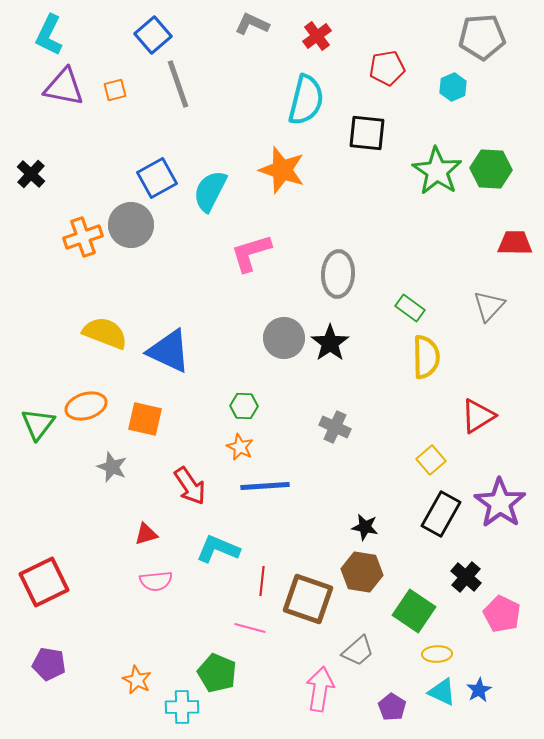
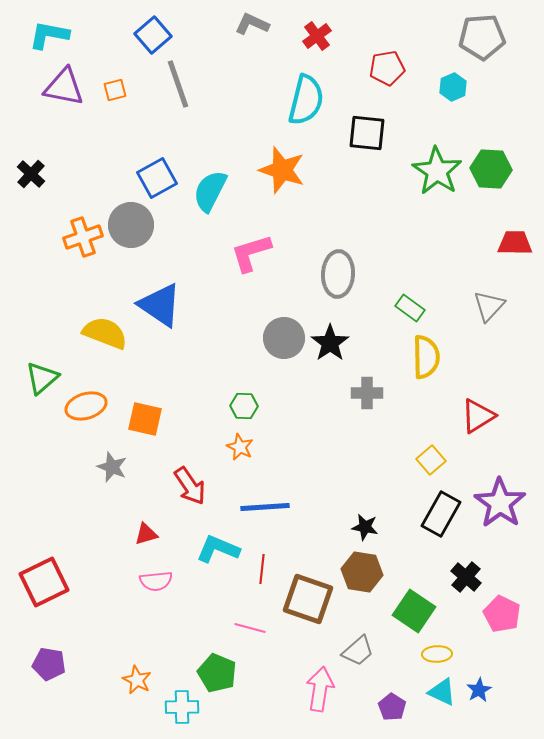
cyan L-shape at (49, 35): rotated 75 degrees clockwise
blue triangle at (169, 351): moved 9 px left, 46 px up; rotated 9 degrees clockwise
green triangle at (38, 424): moved 4 px right, 46 px up; rotated 12 degrees clockwise
gray cross at (335, 427): moved 32 px right, 34 px up; rotated 24 degrees counterclockwise
blue line at (265, 486): moved 21 px down
red line at (262, 581): moved 12 px up
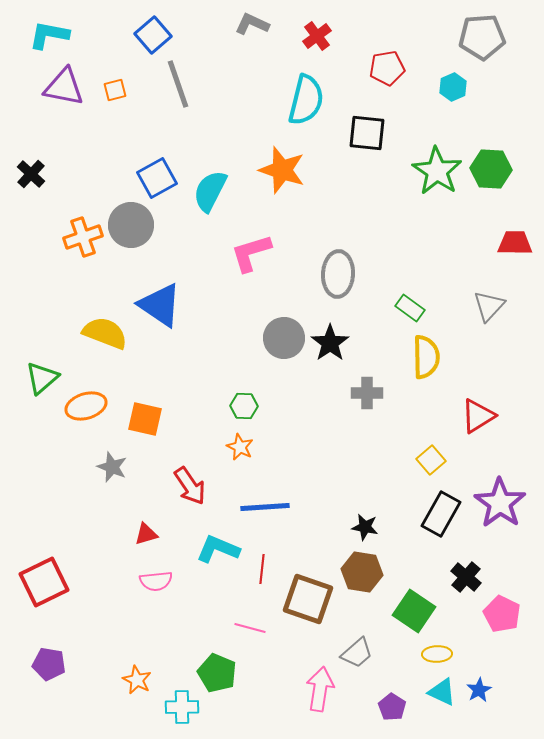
gray trapezoid at (358, 651): moved 1 px left, 2 px down
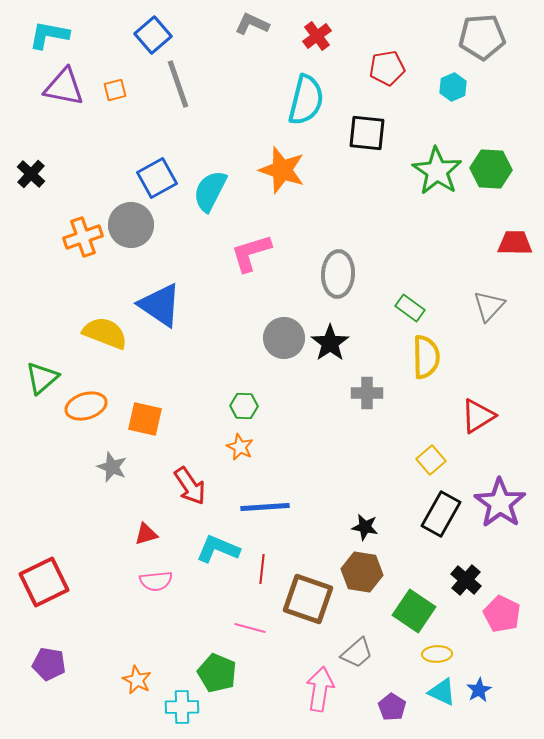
black cross at (466, 577): moved 3 px down
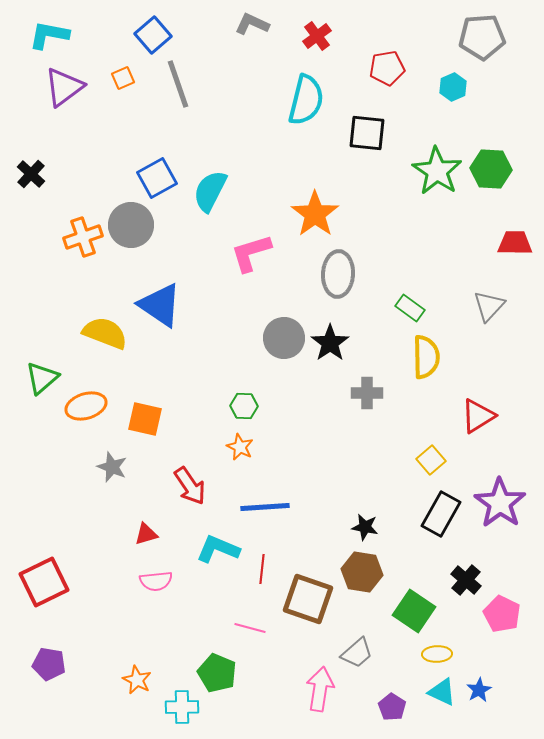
purple triangle at (64, 87): rotated 48 degrees counterclockwise
orange square at (115, 90): moved 8 px right, 12 px up; rotated 10 degrees counterclockwise
orange star at (282, 170): moved 33 px right, 44 px down; rotated 18 degrees clockwise
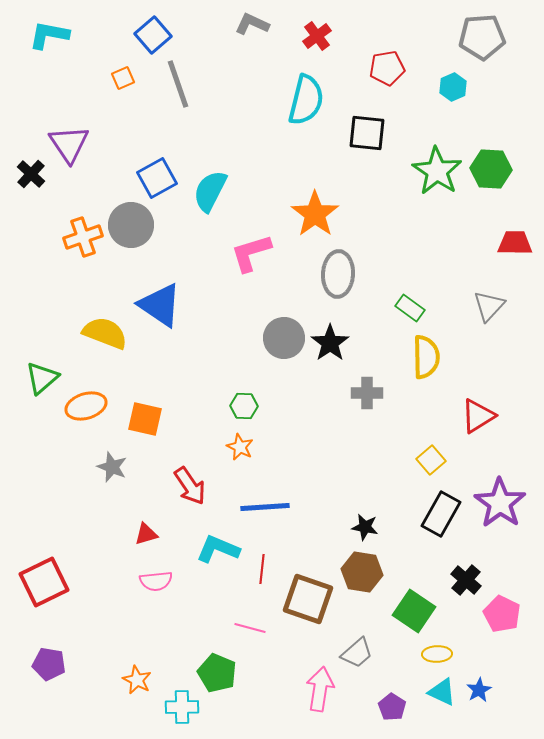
purple triangle at (64, 87): moved 5 px right, 57 px down; rotated 27 degrees counterclockwise
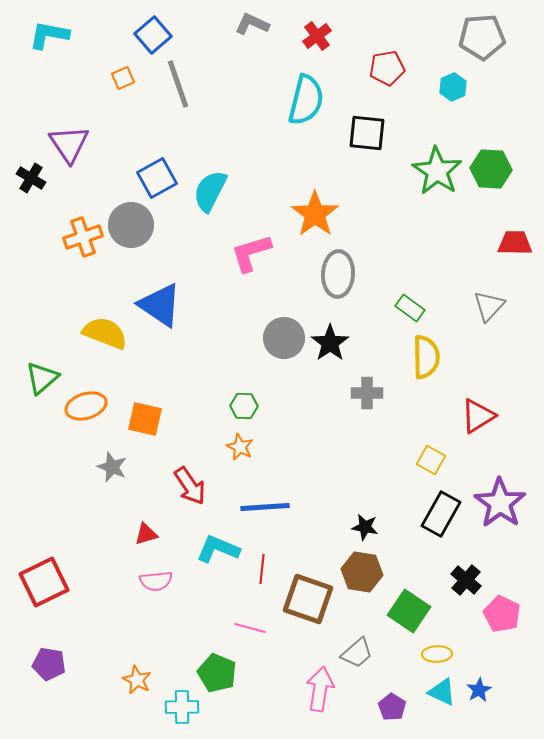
black cross at (31, 174): moved 4 px down; rotated 12 degrees counterclockwise
yellow square at (431, 460): rotated 20 degrees counterclockwise
green square at (414, 611): moved 5 px left
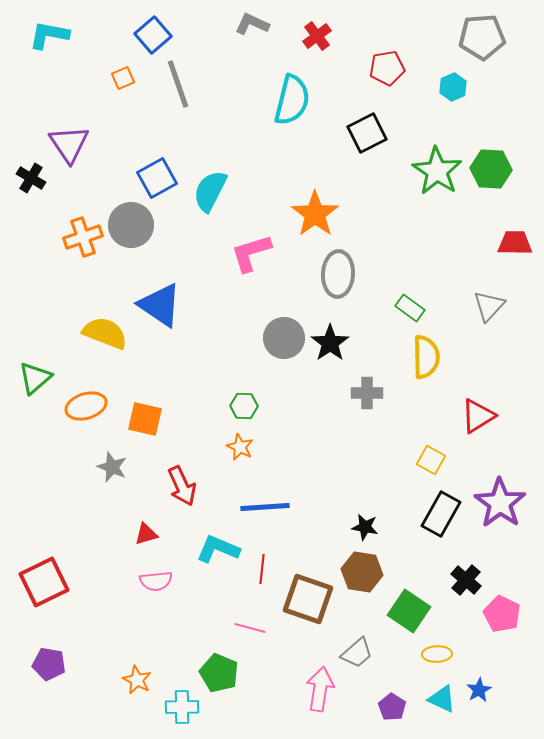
cyan semicircle at (306, 100): moved 14 px left
black square at (367, 133): rotated 33 degrees counterclockwise
green triangle at (42, 378): moved 7 px left
red arrow at (190, 486): moved 8 px left; rotated 9 degrees clockwise
green pentagon at (217, 673): moved 2 px right
cyan triangle at (442, 692): moved 7 px down
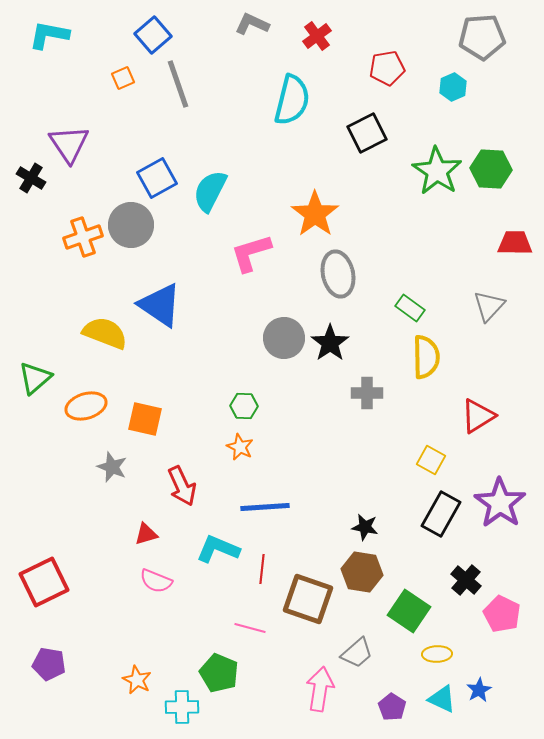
gray ellipse at (338, 274): rotated 15 degrees counterclockwise
pink semicircle at (156, 581): rotated 28 degrees clockwise
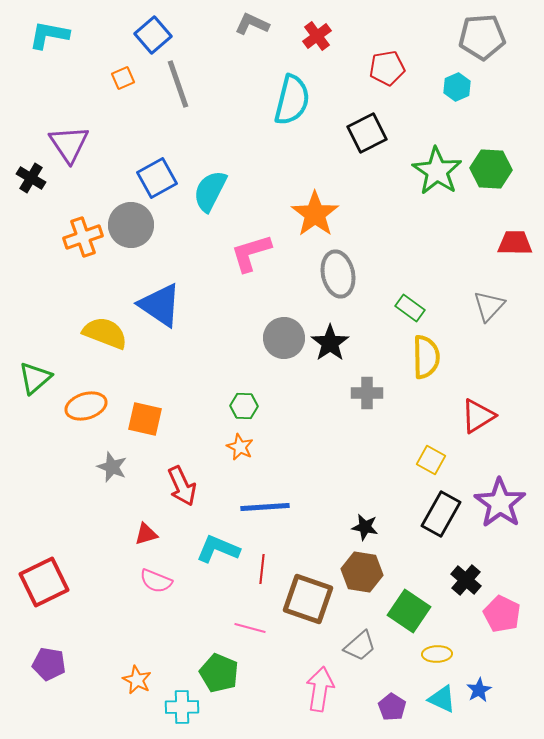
cyan hexagon at (453, 87): moved 4 px right
gray trapezoid at (357, 653): moved 3 px right, 7 px up
